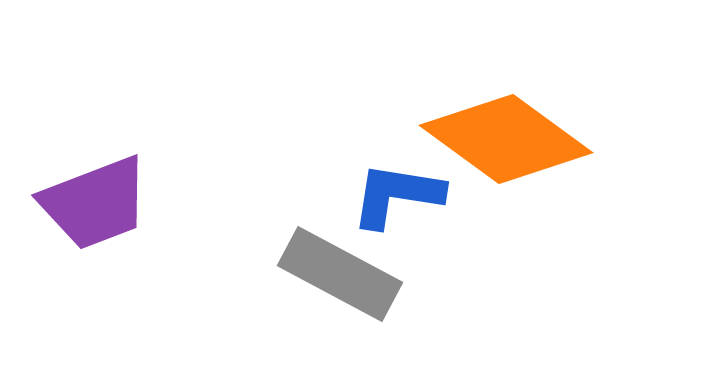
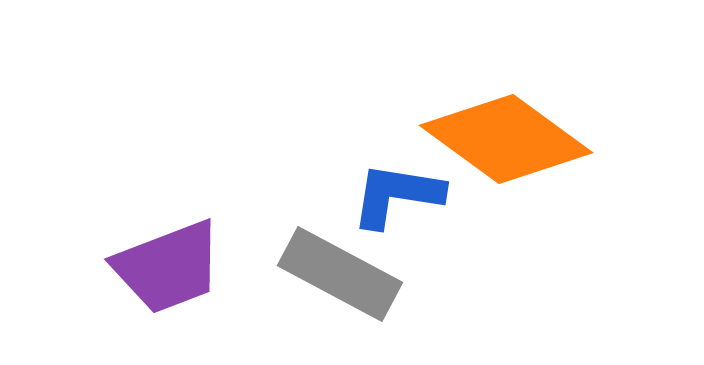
purple trapezoid: moved 73 px right, 64 px down
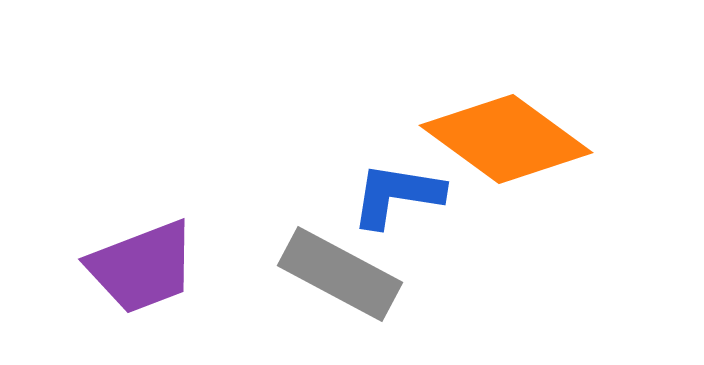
purple trapezoid: moved 26 px left
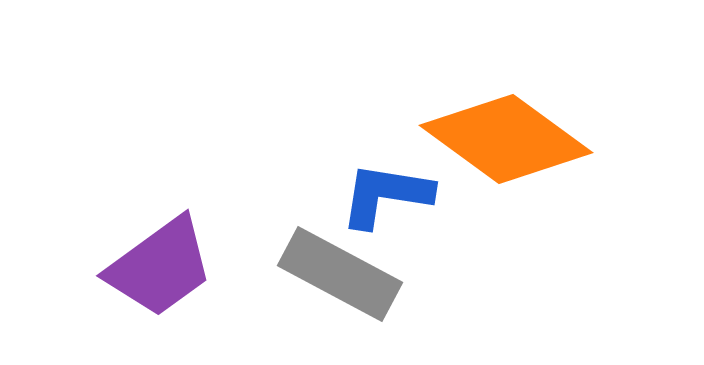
blue L-shape: moved 11 px left
purple trapezoid: moved 18 px right; rotated 15 degrees counterclockwise
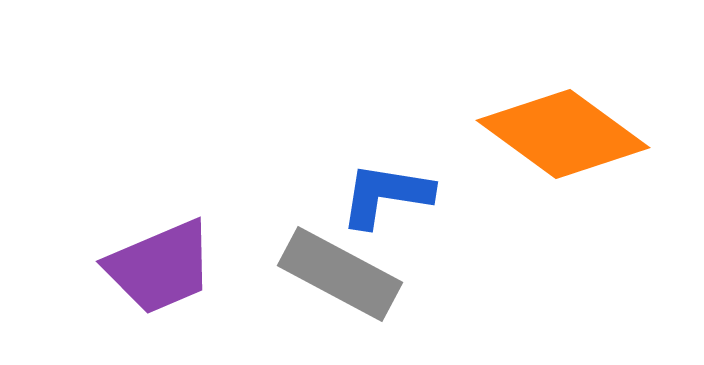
orange diamond: moved 57 px right, 5 px up
purple trapezoid: rotated 13 degrees clockwise
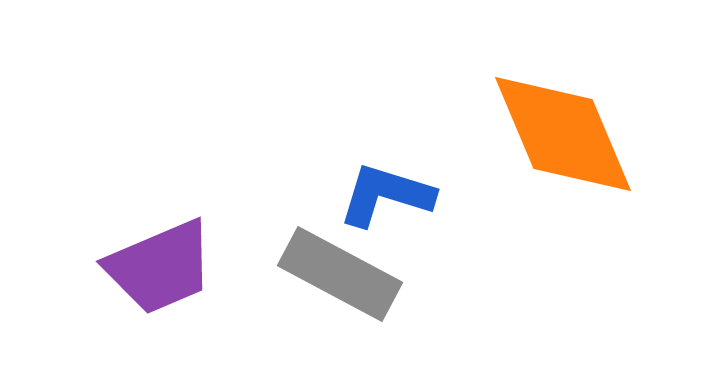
orange diamond: rotated 31 degrees clockwise
blue L-shape: rotated 8 degrees clockwise
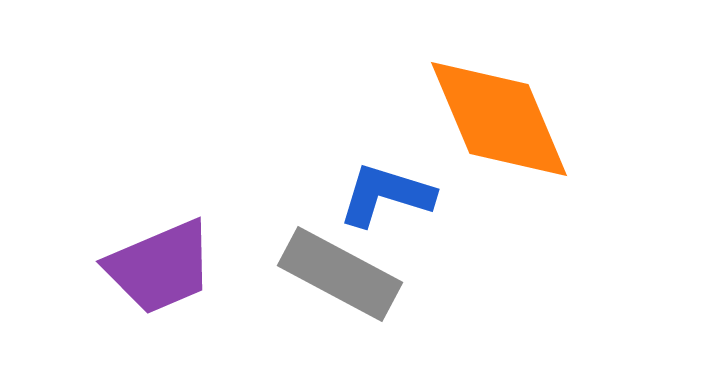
orange diamond: moved 64 px left, 15 px up
